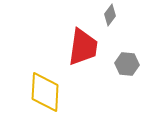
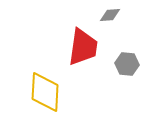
gray diamond: rotated 50 degrees clockwise
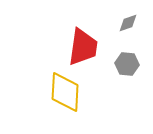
gray diamond: moved 18 px right, 8 px down; rotated 15 degrees counterclockwise
yellow diamond: moved 20 px right
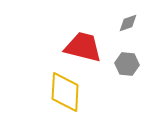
red trapezoid: rotated 84 degrees counterclockwise
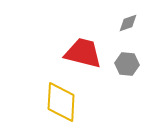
red trapezoid: moved 6 px down
yellow diamond: moved 4 px left, 10 px down
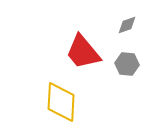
gray diamond: moved 1 px left, 2 px down
red trapezoid: moved 1 px up; rotated 144 degrees counterclockwise
